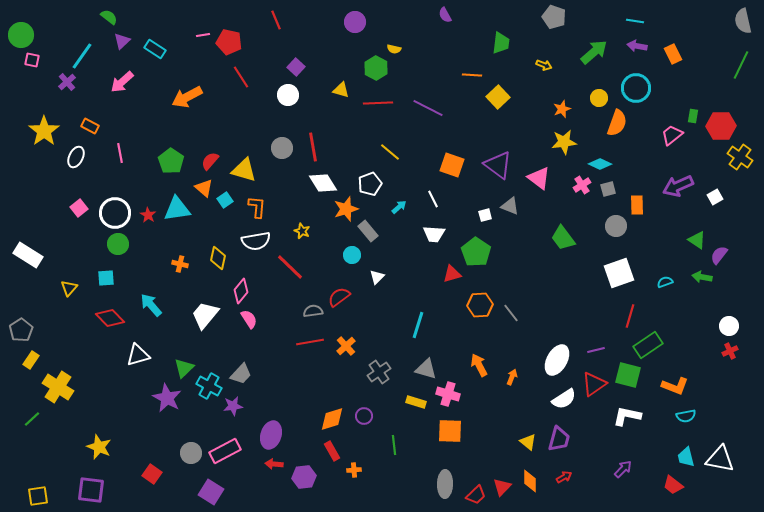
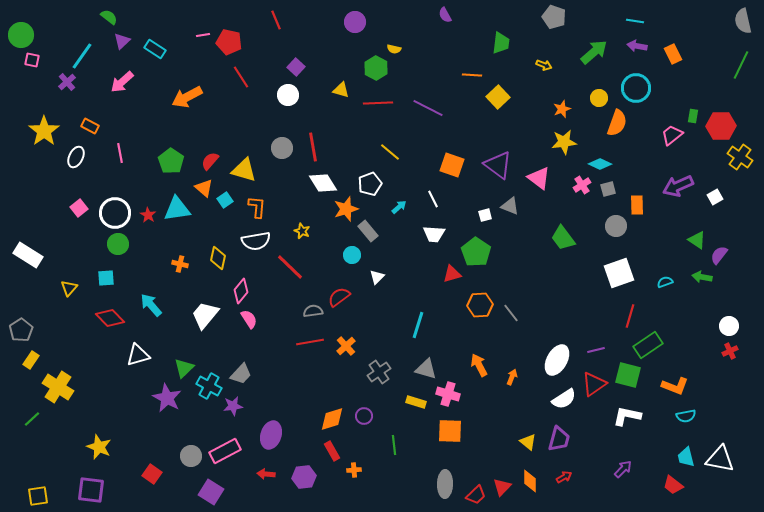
gray circle at (191, 453): moved 3 px down
red arrow at (274, 464): moved 8 px left, 10 px down
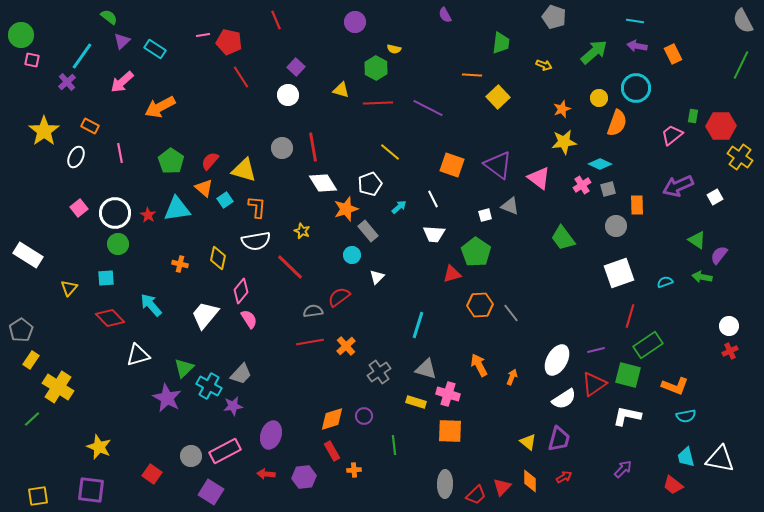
gray semicircle at (743, 21): rotated 15 degrees counterclockwise
orange arrow at (187, 97): moved 27 px left, 10 px down
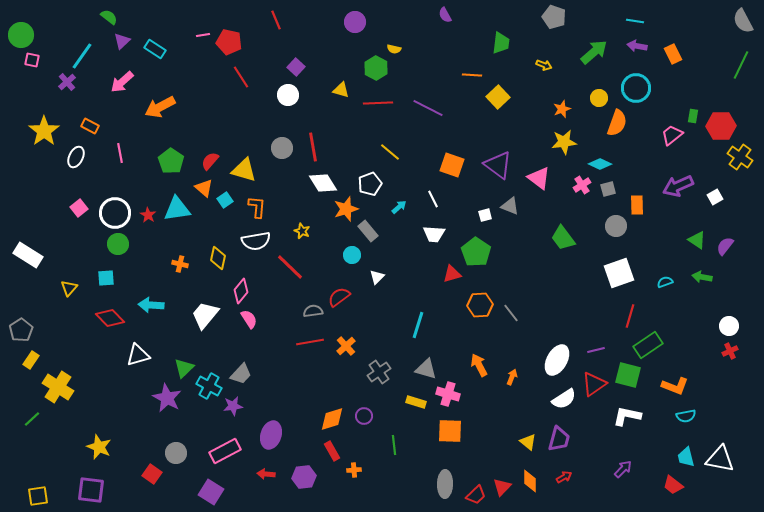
purple semicircle at (719, 255): moved 6 px right, 9 px up
cyan arrow at (151, 305): rotated 45 degrees counterclockwise
gray circle at (191, 456): moved 15 px left, 3 px up
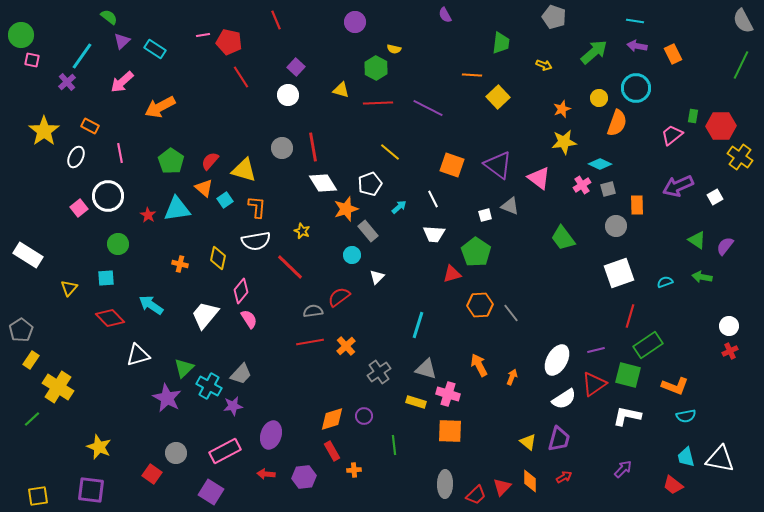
white circle at (115, 213): moved 7 px left, 17 px up
cyan arrow at (151, 305): rotated 30 degrees clockwise
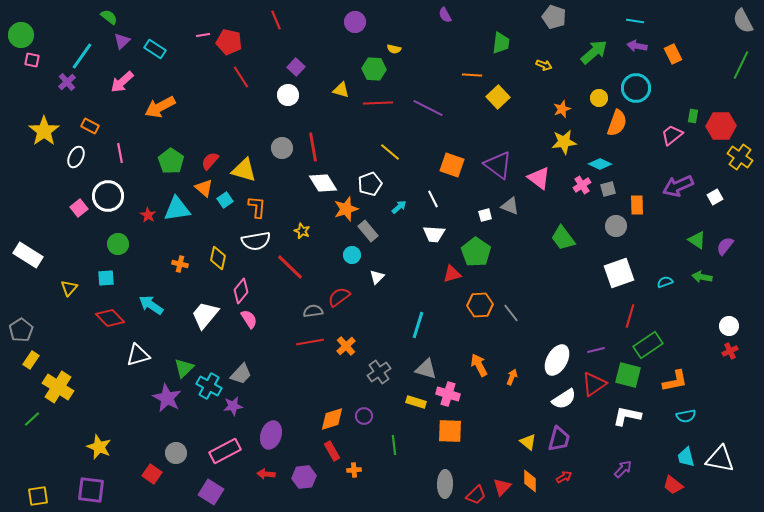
green hexagon at (376, 68): moved 2 px left, 1 px down; rotated 25 degrees counterclockwise
orange L-shape at (675, 386): moved 5 px up; rotated 32 degrees counterclockwise
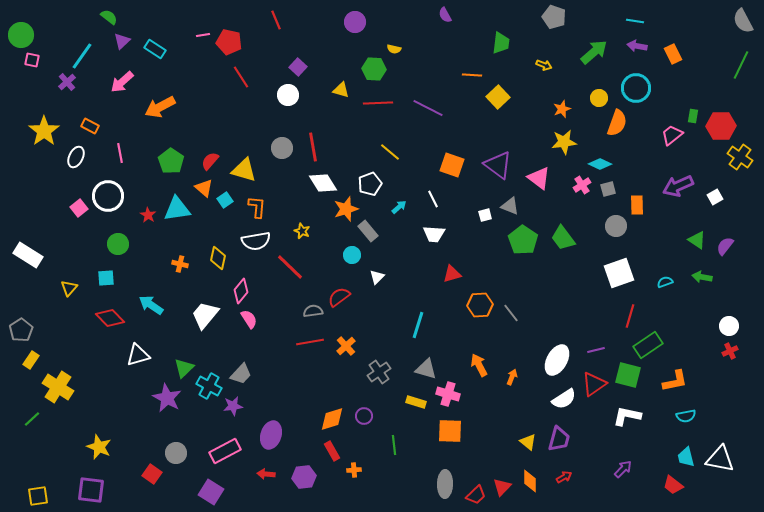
purple square at (296, 67): moved 2 px right
green pentagon at (476, 252): moved 47 px right, 12 px up
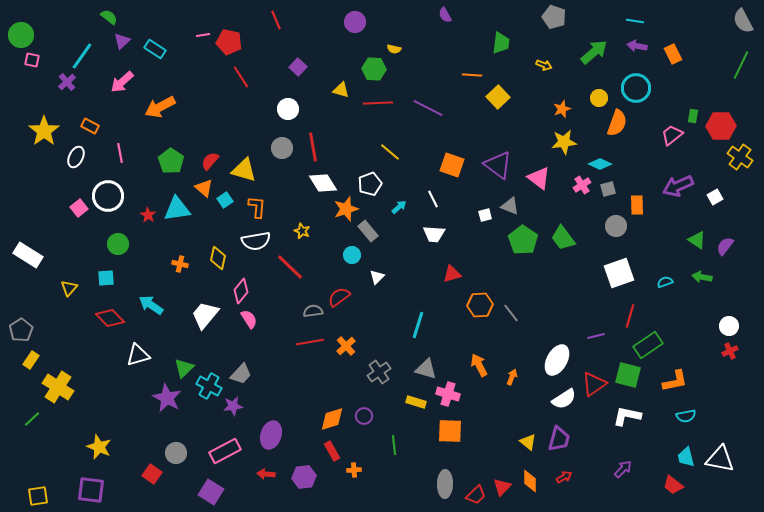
white circle at (288, 95): moved 14 px down
purple line at (596, 350): moved 14 px up
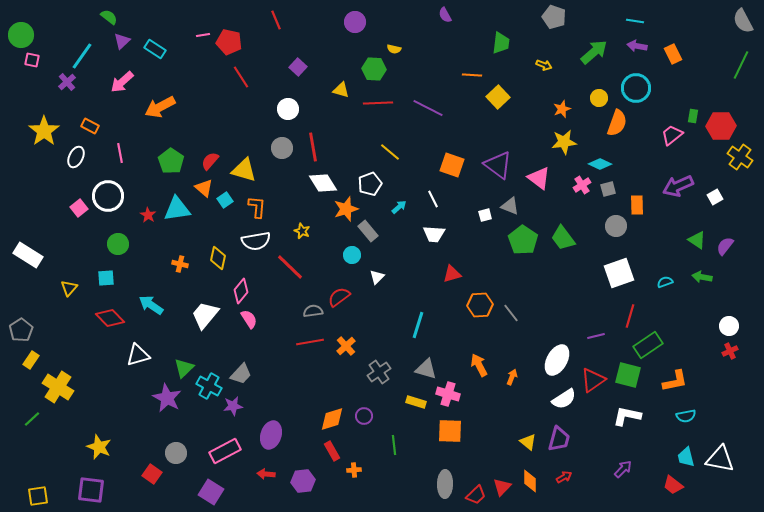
red triangle at (594, 384): moved 1 px left, 4 px up
purple hexagon at (304, 477): moved 1 px left, 4 px down
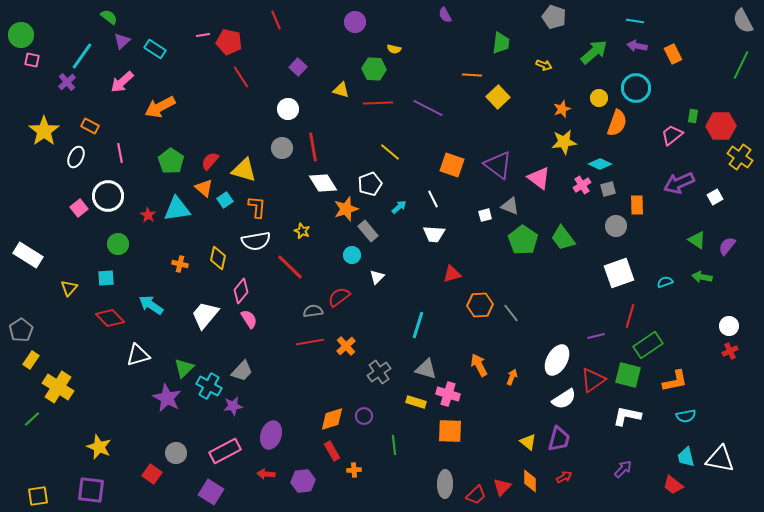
purple arrow at (678, 186): moved 1 px right, 3 px up
purple semicircle at (725, 246): moved 2 px right
gray trapezoid at (241, 374): moved 1 px right, 3 px up
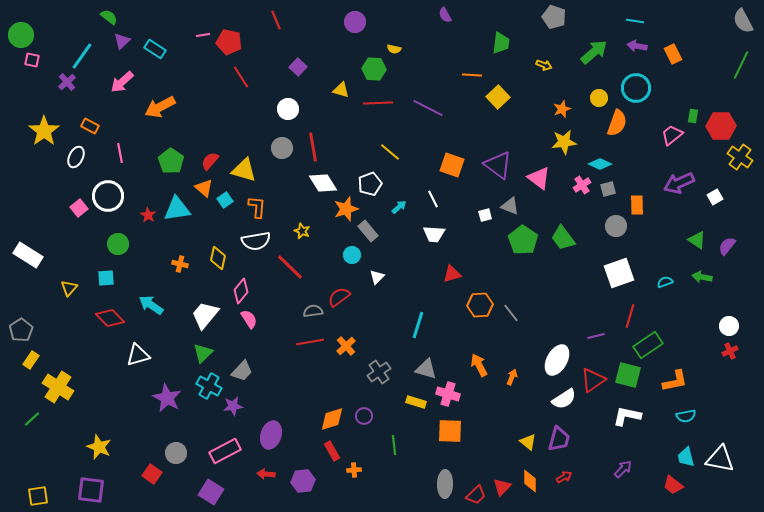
green triangle at (184, 368): moved 19 px right, 15 px up
